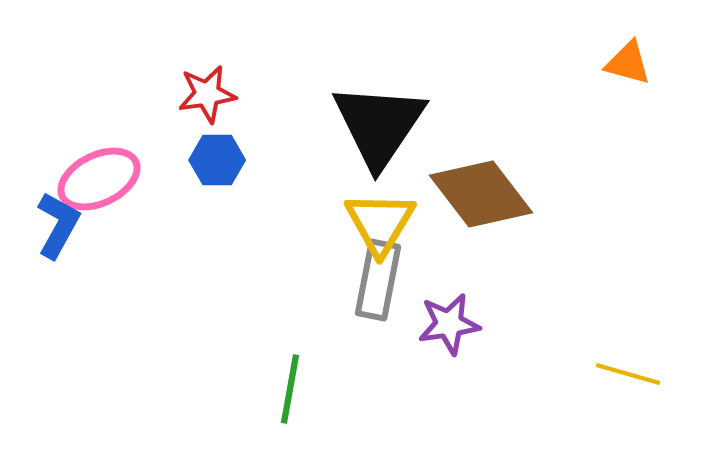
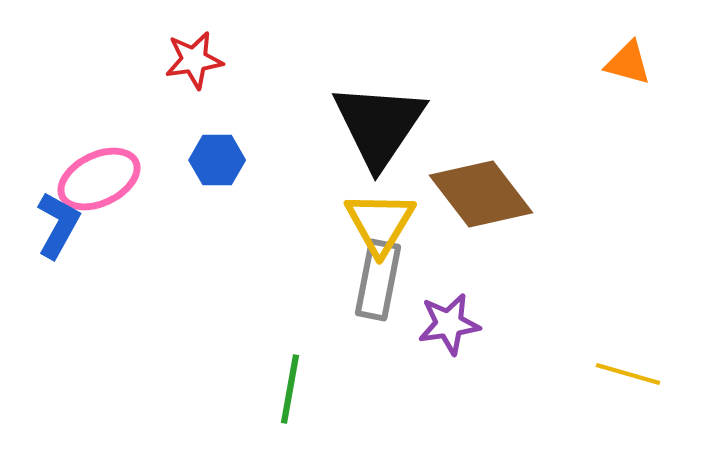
red star: moved 13 px left, 34 px up
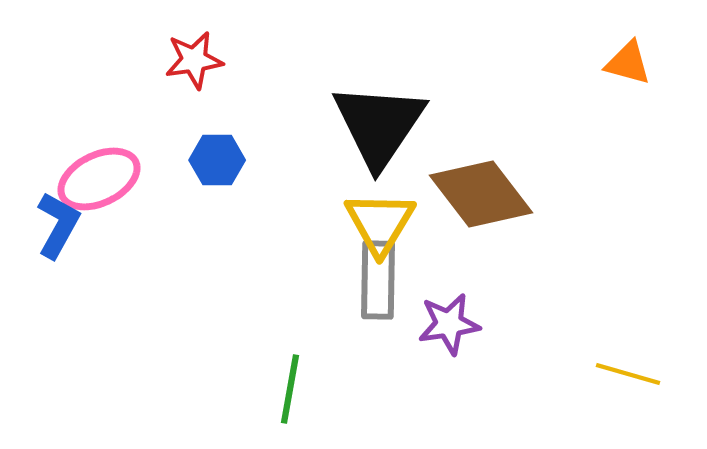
gray rectangle: rotated 10 degrees counterclockwise
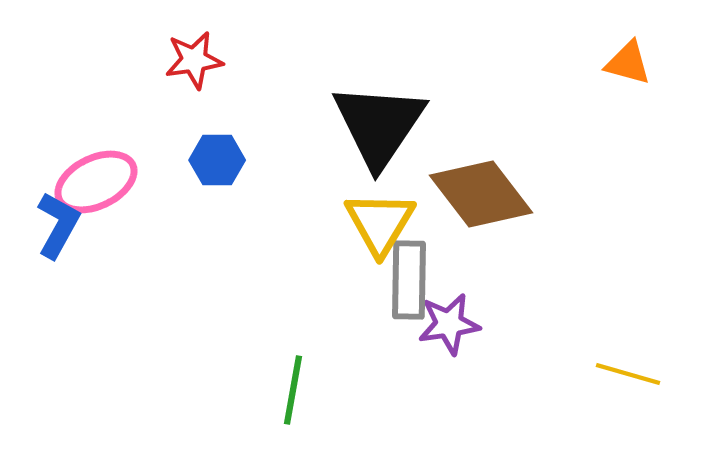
pink ellipse: moved 3 px left, 3 px down
gray rectangle: moved 31 px right
green line: moved 3 px right, 1 px down
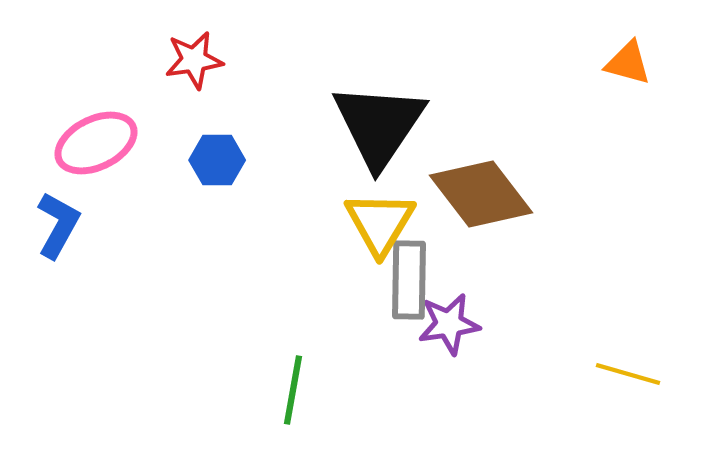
pink ellipse: moved 39 px up
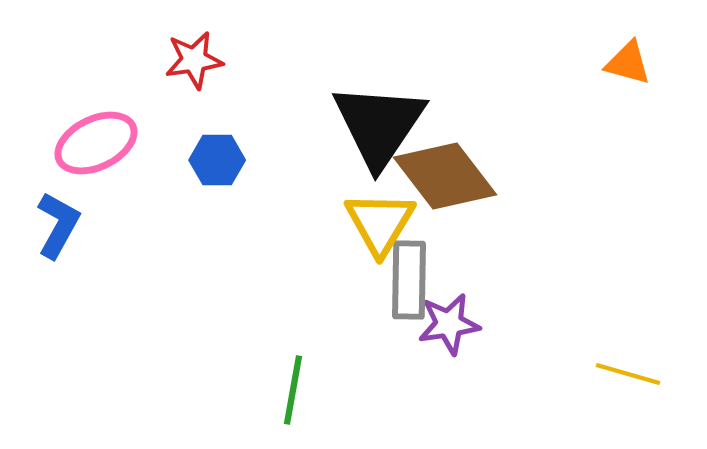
brown diamond: moved 36 px left, 18 px up
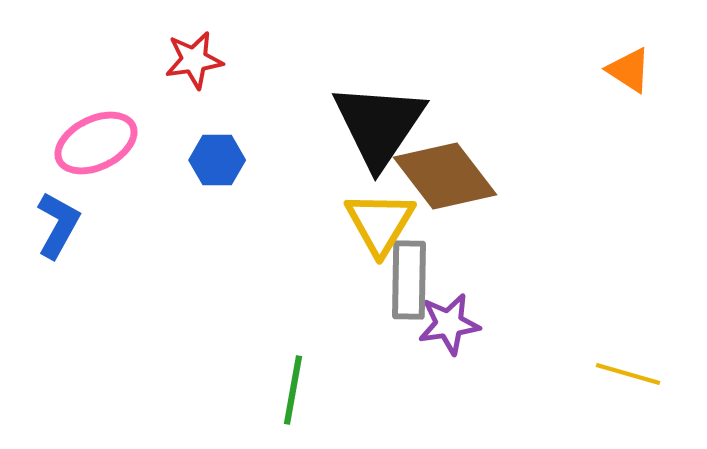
orange triangle: moved 1 px right, 7 px down; rotated 18 degrees clockwise
